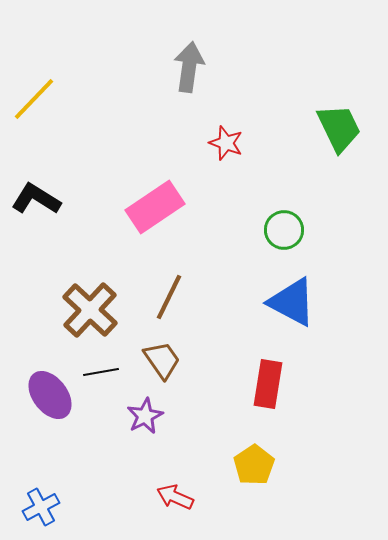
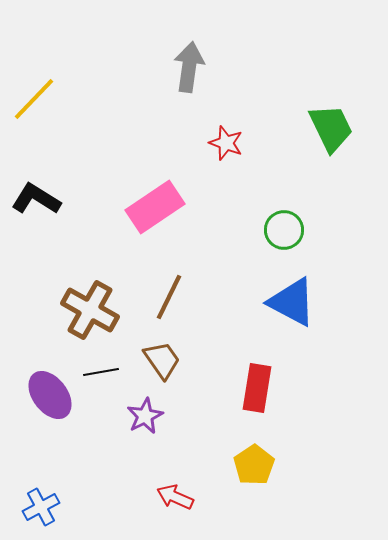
green trapezoid: moved 8 px left
brown cross: rotated 14 degrees counterclockwise
red rectangle: moved 11 px left, 4 px down
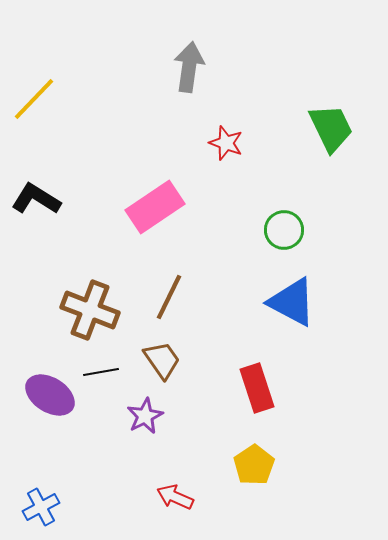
brown cross: rotated 8 degrees counterclockwise
red rectangle: rotated 27 degrees counterclockwise
purple ellipse: rotated 21 degrees counterclockwise
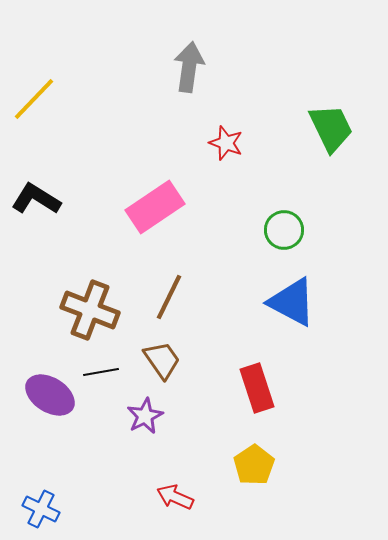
blue cross: moved 2 px down; rotated 36 degrees counterclockwise
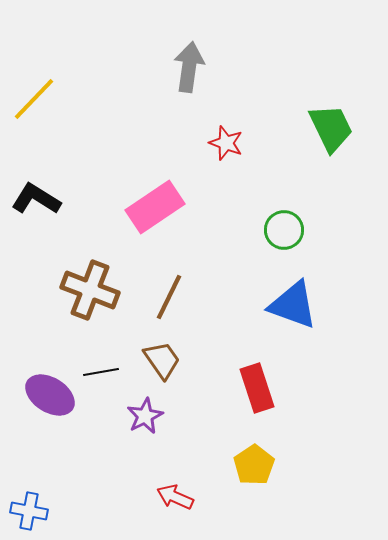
blue triangle: moved 1 px right, 3 px down; rotated 8 degrees counterclockwise
brown cross: moved 20 px up
blue cross: moved 12 px left, 2 px down; rotated 15 degrees counterclockwise
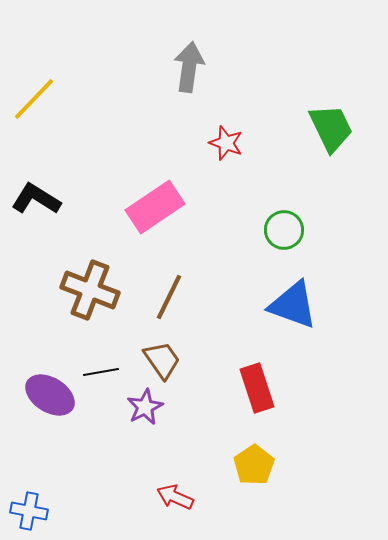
purple star: moved 9 px up
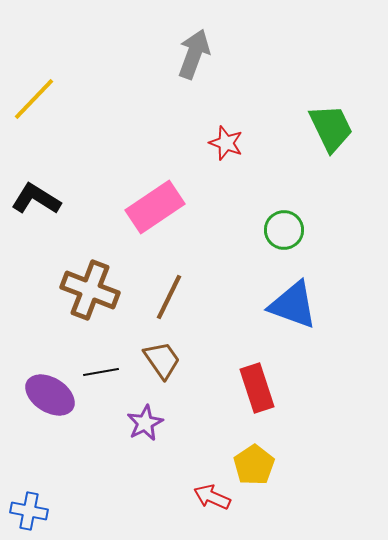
gray arrow: moved 5 px right, 13 px up; rotated 12 degrees clockwise
purple star: moved 16 px down
red arrow: moved 37 px right
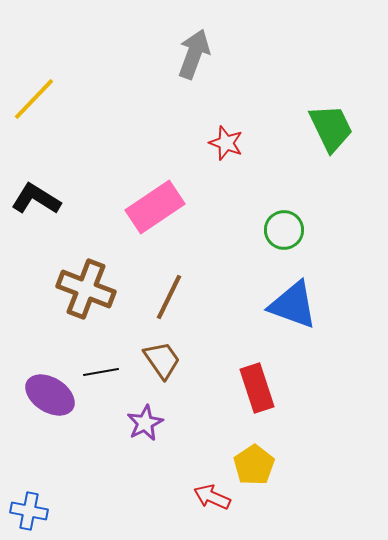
brown cross: moved 4 px left, 1 px up
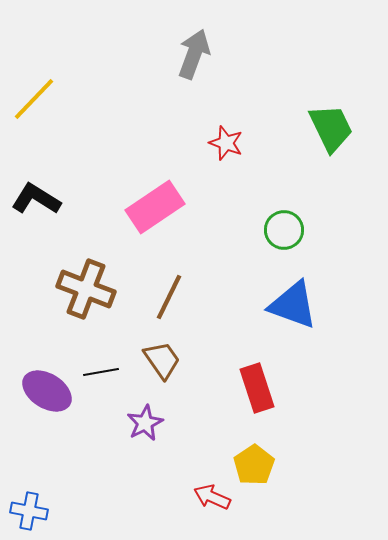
purple ellipse: moved 3 px left, 4 px up
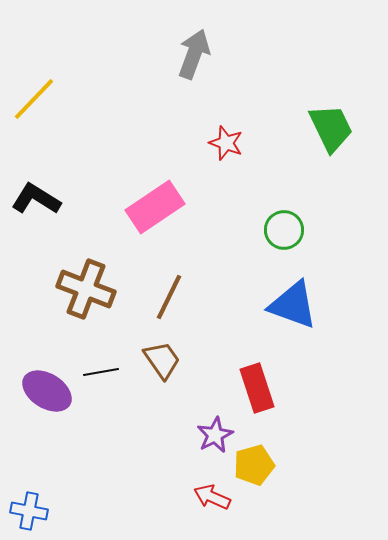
purple star: moved 70 px right, 12 px down
yellow pentagon: rotated 18 degrees clockwise
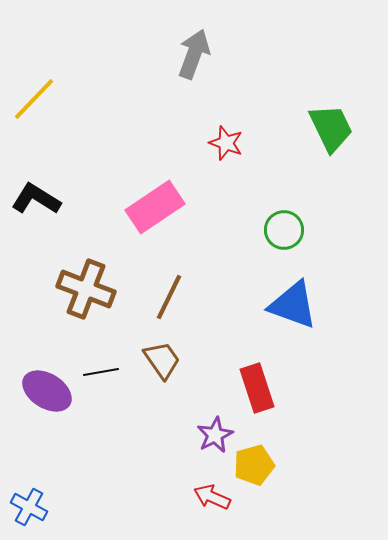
blue cross: moved 4 px up; rotated 18 degrees clockwise
